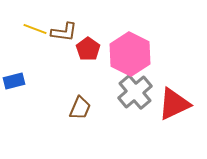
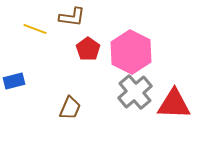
brown L-shape: moved 8 px right, 15 px up
pink hexagon: moved 1 px right, 2 px up
red triangle: rotated 27 degrees clockwise
brown trapezoid: moved 10 px left
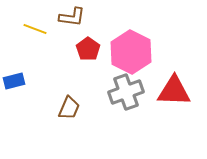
gray cross: moved 9 px left; rotated 20 degrees clockwise
red triangle: moved 13 px up
brown trapezoid: moved 1 px left
